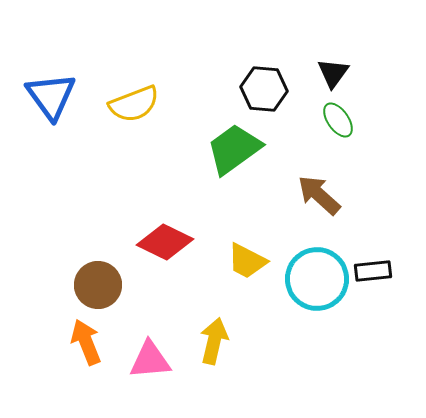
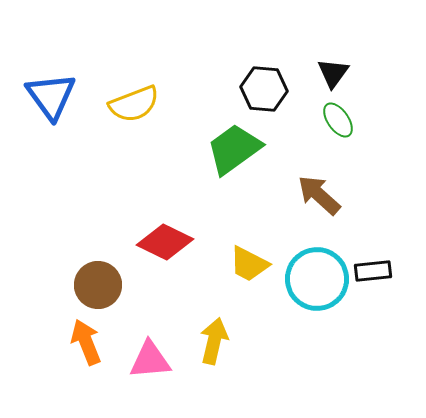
yellow trapezoid: moved 2 px right, 3 px down
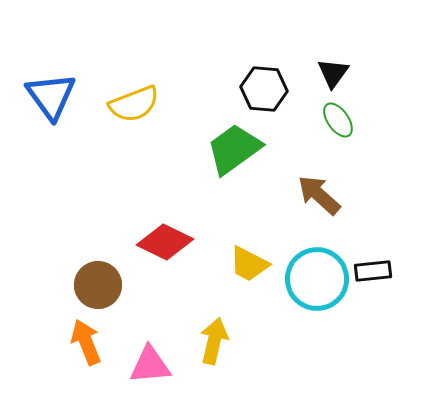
pink triangle: moved 5 px down
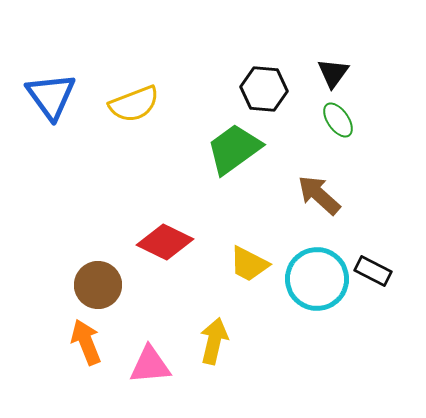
black rectangle: rotated 33 degrees clockwise
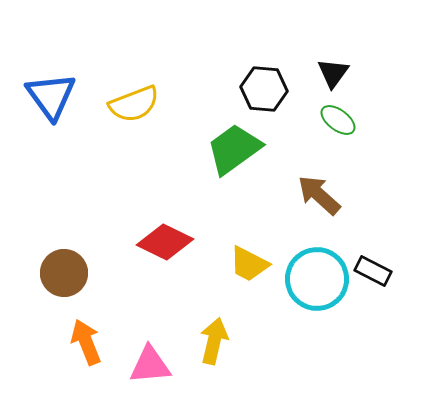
green ellipse: rotated 18 degrees counterclockwise
brown circle: moved 34 px left, 12 px up
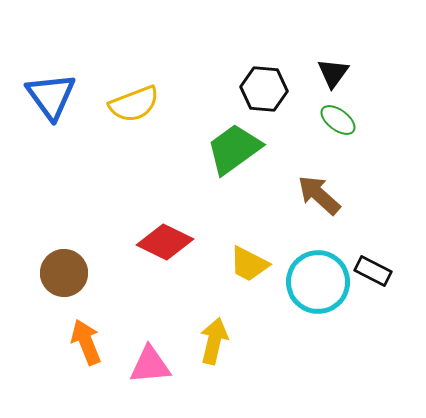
cyan circle: moved 1 px right, 3 px down
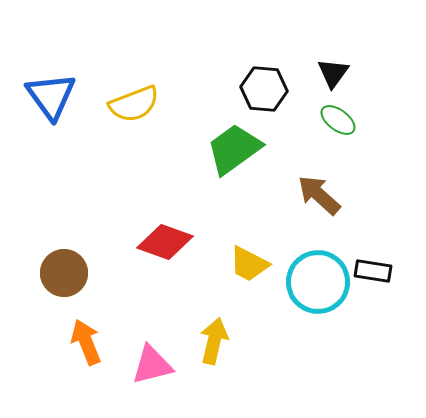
red diamond: rotated 6 degrees counterclockwise
black rectangle: rotated 18 degrees counterclockwise
pink triangle: moved 2 px right; rotated 9 degrees counterclockwise
